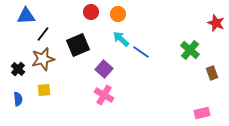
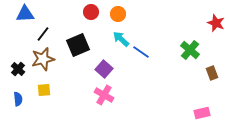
blue triangle: moved 1 px left, 2 px up
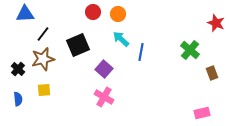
red circle: moved 2 px right
blue line: rotated 66 degrees clockwise
pink cross: moved 2 px down
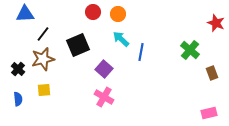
pink rectangle: moved 7 px right
